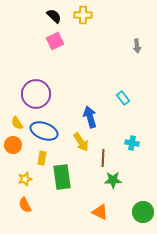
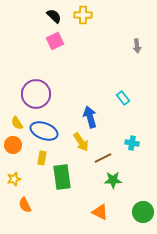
brown line: rotated 60 degrees clockwise
yellow star: moved 11 px left
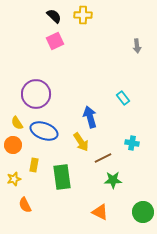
yellow rectangle: moved 8 px left, 7 px down
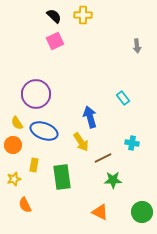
green circle: moved 1 px left
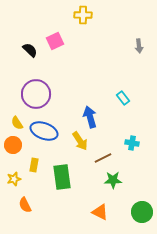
black semicircle: moved 24 px left, 34 px down
gray arrow: moved 2 px right
yellow arrow: moved 1 px left, 1 px up
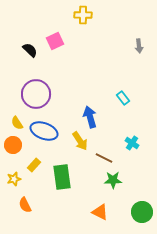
cyan cross: rotated 24 degrees clockwise
brown line: moved 1 px right; rotated 54 degrees clockwise
yellow rectangle: rotated 32 degrees clockwise
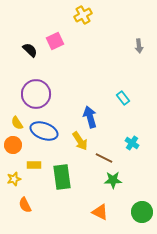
yellow cross: rotated 30 degrees counterclockwise
yellow rectangle: rotated 48 degrees clockwise
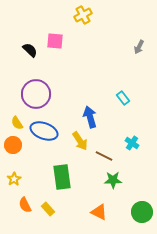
pink square: rotated 30 degrees clockwise
gray arrow: moved 1 px down; rotated 32 degrees clockwise
brown line: moved 2 px up
yellow rectangle: moved 14 px right, 44 px down; rotated 48 degrees clockwise
yellow star: rotated 16 degrees counterclockwise
orange triangle: moved 1 px left
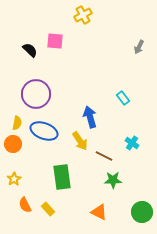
yellow semicircle: rotated 136 degrees counterclockwise
orange circle: moved 1 px up
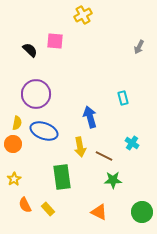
cyan rectangle: rotated 24 degrees clockwise
yellow arrow: moved 6 px down; rotated 24 degrees clockwise
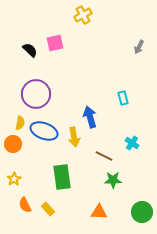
pink square: moved 2 px down; rotated 18 degrees counterclockwise
yellow semicircle: moved 3 px right
yellow arrow: moved 6 px left, 10 px up
orange triangle: rotated 24 degrees counterclockwise
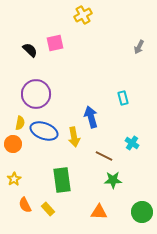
blue arrow: moved 1 px right
green rectangle: moved 3 px down
